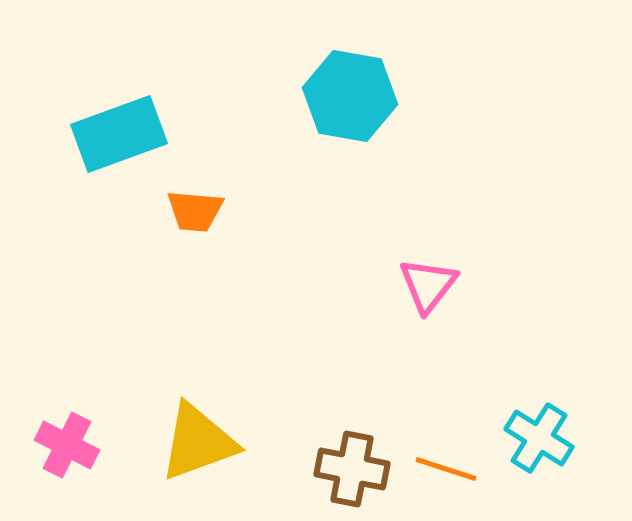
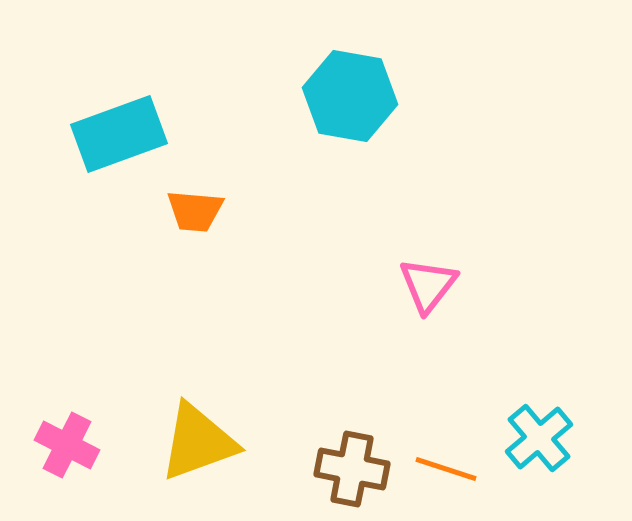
cyan cross: rotated 18 degrees clockwise
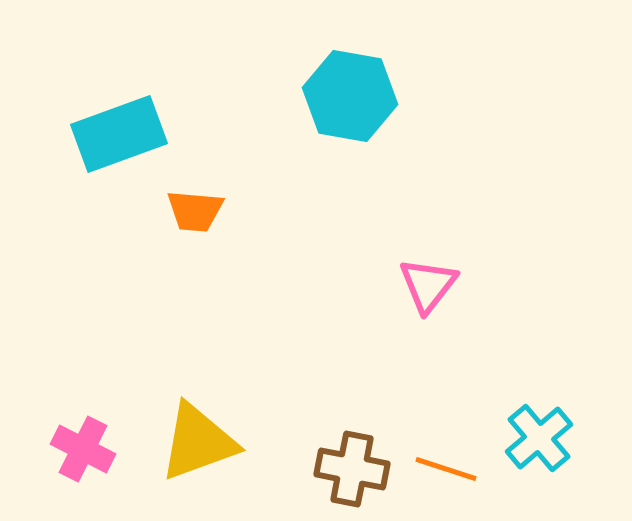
pink cross: moved 16 px right, 4 px down
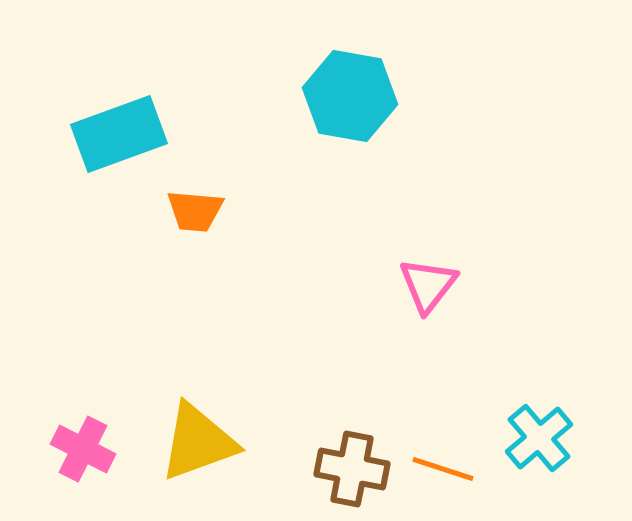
orange line: moved 3 px left
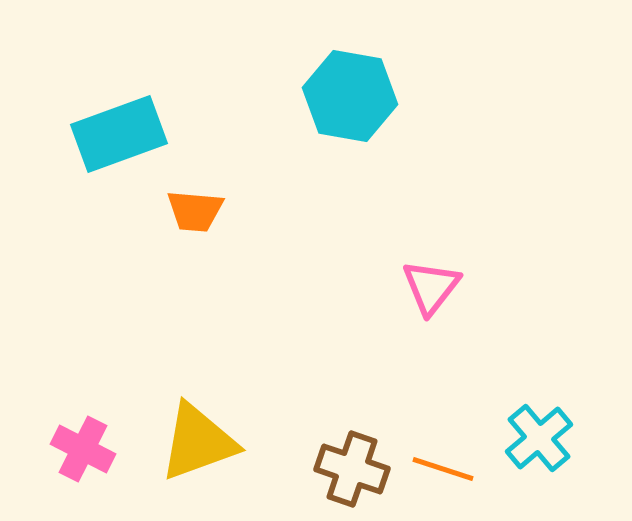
pink triangle: moved 3 px right, 2 px down
brown cross: rotated 8 degrees clockwise
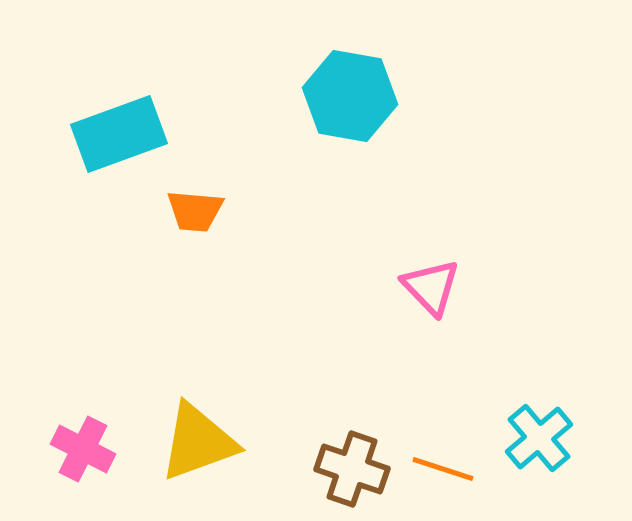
pink triangle: rotated 22 degrees counterclockwise
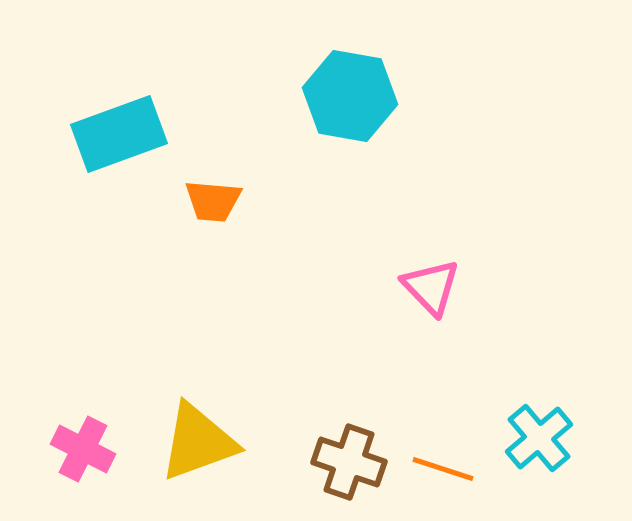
orange trapezoid: moved 18 px right, 10 px up
brown cross: moved 3 px left, 7 px up
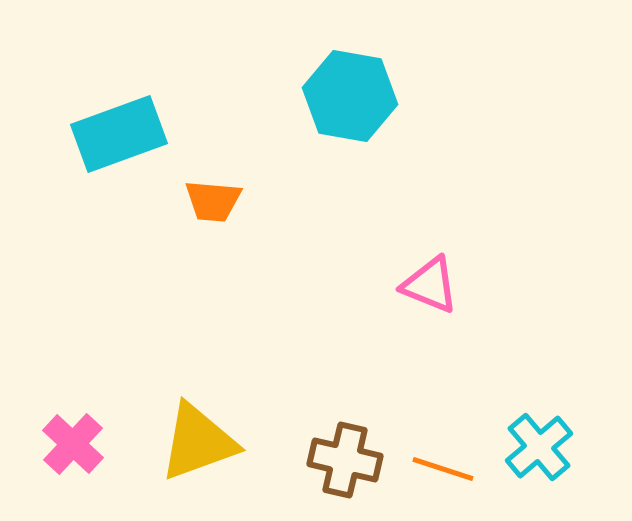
pink triangle: moved 1 px left, 2 px up; rotated 24 degrees counterclockwise
cyan cross: moved 9 px down
pink cross: moved 10 px left, 5 px up; rotated 16 degrees clockwise
brown cross: moved 4 px left, 2 px up; rotated 6 degrees counterclockwise
